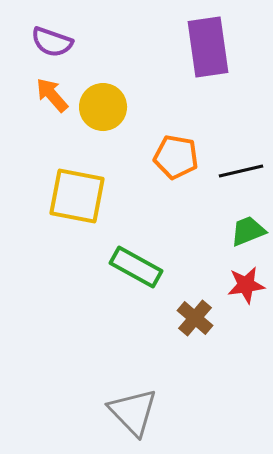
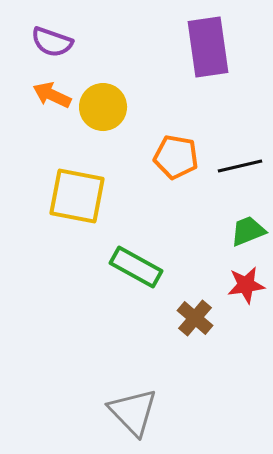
orange arrow: rotated 24 degrees counterclockwise
black line: moved 1 px left, 5 px up
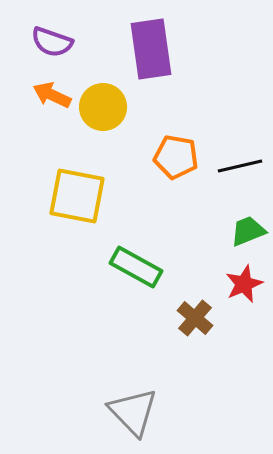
purple rectangle: moved 57 px left, 2 px down
red star: moved 2 px left, 1 px up; rotated 15 degrees counterclockwise
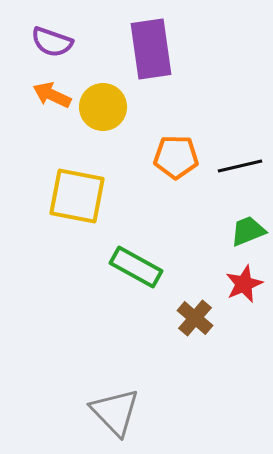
orange pentagon: rotated 9 degrees counterclockwise
gray triangle: moved 18 px left
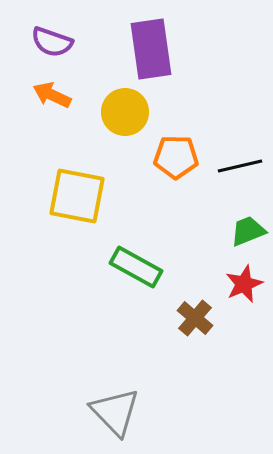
yellow circle: moved 22 px right, 5 px down
